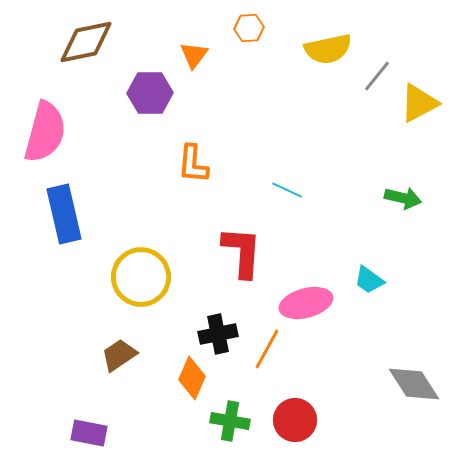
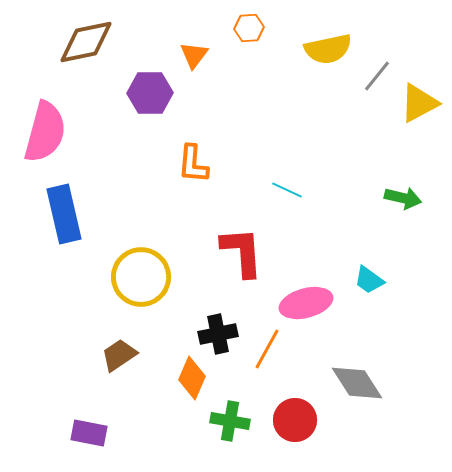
red L-shape: rotated 8 degrees counterclockwise
gray diamond: moved 57 px left, 1 px up
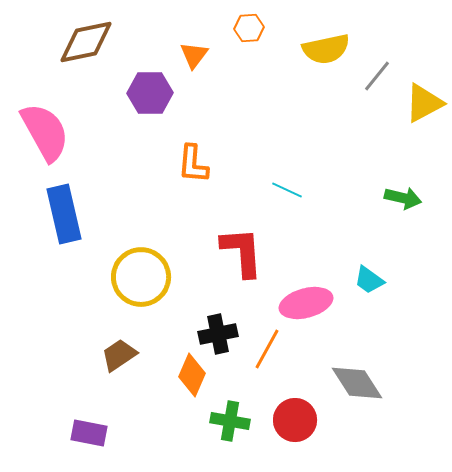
yellow semicircle: moved 2 px left
yellow triangle: moved 5 px right
pink semicircle: rotated 44 degrees counterclockwise
orange diamond: moved 3 px up
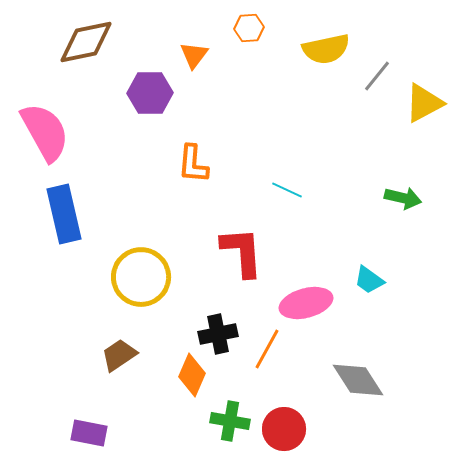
gray diamond: moved 1 px right, 3 px up
red circle: moved 11 px left, 9 px down
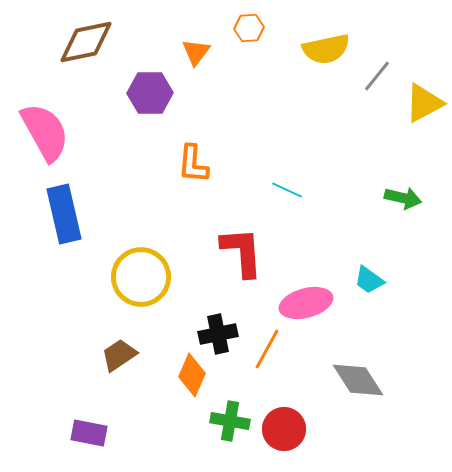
orange triangle: moved 2 px right, 3 px up
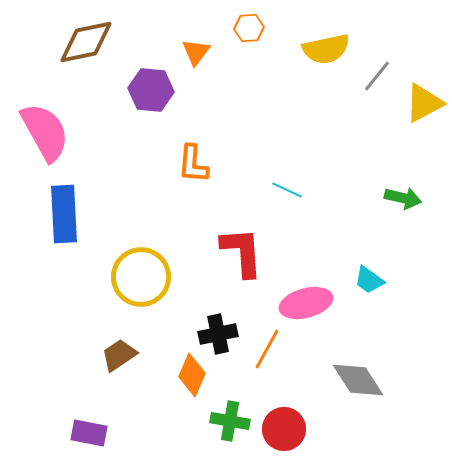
purple hexagon: moved 1 px right, 3 px up; rotated 6 degrees clockwise
blue rectangle: rotated 10 degrees clockwise
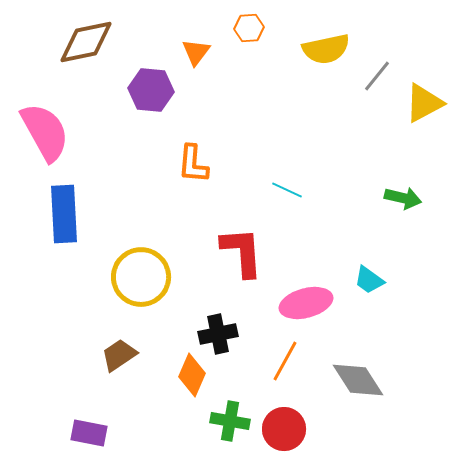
orange line: moved 18 px right, 12 px down
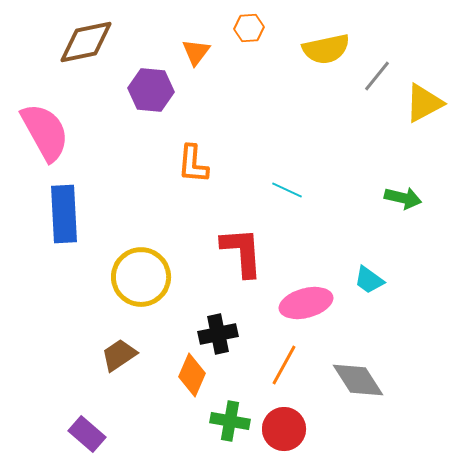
orange line: moved 1 px left, 4 px down
purple rectangle: moved 2 px left, 1 px down; rotated 30 degrees clockwise
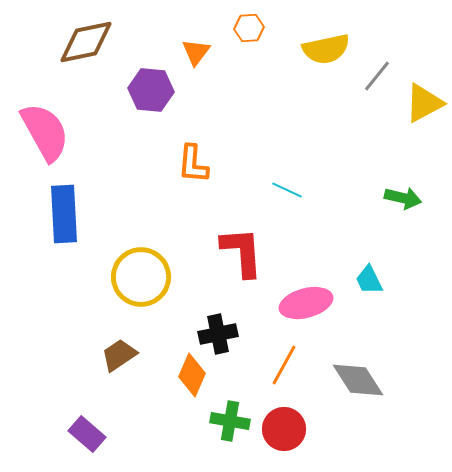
cyan trapezoid: rotated 28 degrees clockwise
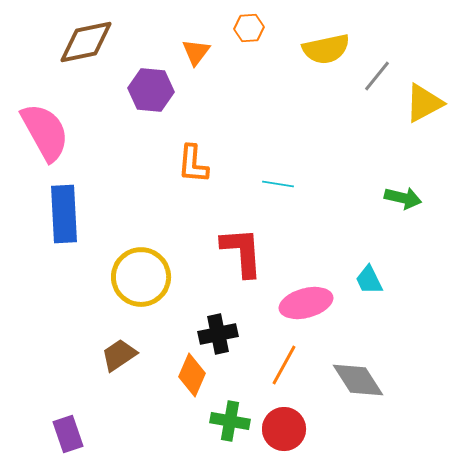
cyan line: moved 9 px left, 6 px up; rotated 16 degrees counterclockwise
purple rectangle: moved 19 px left; rotated 30 degrees clockwise
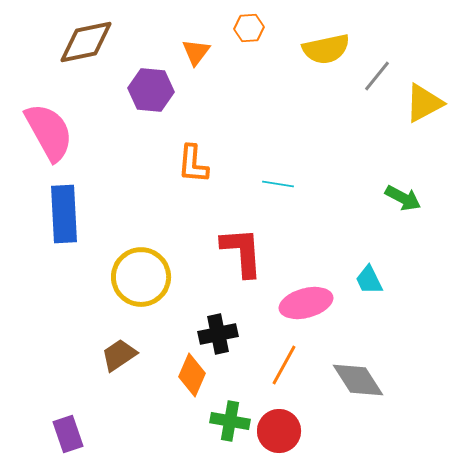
pink semicircle: moved 4 px right
green arrow: rotated 15 degrees clockwise
red circle: moved 5 px left, 2 px down
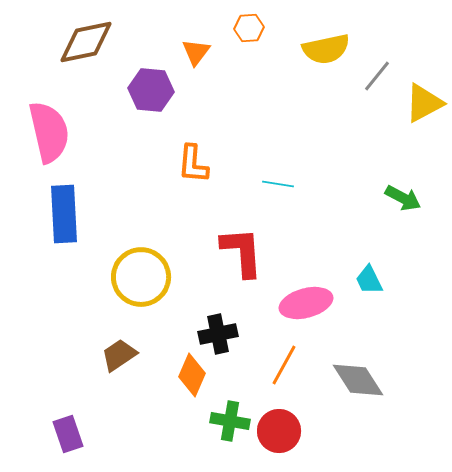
pink semicircle: rotated 16 degrees clockwise
